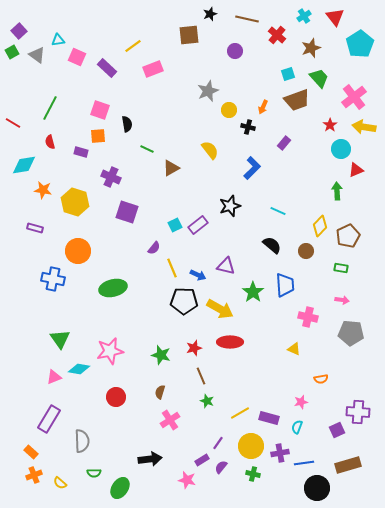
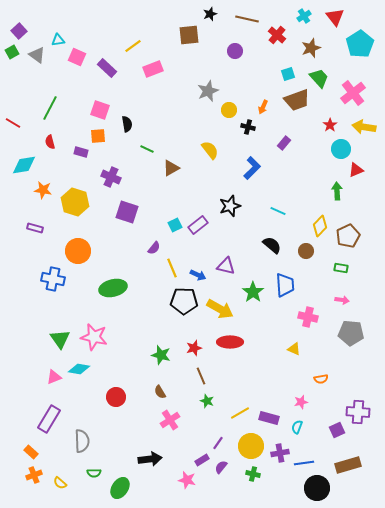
pink cross at (354, 97): moved 1 px left, 4 px up
pink star at (110, 351): moved 16 px left, 14 px up; rotated 24 degrees clockwise
brown semicircle at (160, 392): rotated 48 degrees counterclockwise
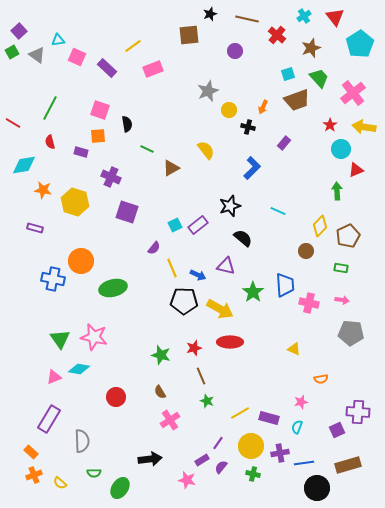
yellow semicircle at (210, 150): moved 4 px left
black semicircle at (272, 245): moved 29 px left, 7 px up
orange circle at (78, 251): moved 3 px right, 10 px down
pink cross at (308, 317): moved 1 px right, 14 px up
